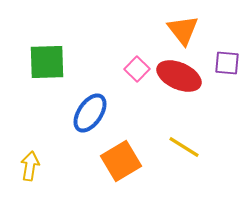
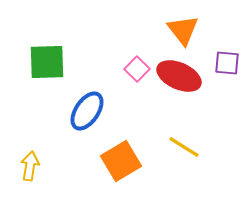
blue ellipse: moved 3 px left, 2 px up
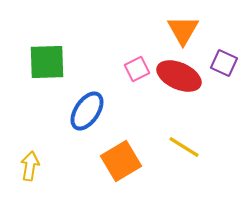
orange triangle: rotated 8 degrees clockwise
purple square: moved 3 px left; rotated 20 degrees clockwise
pink square: rotated 20 degrees clockwise
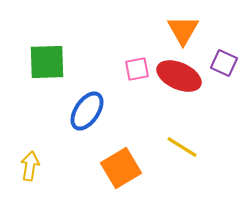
pink square: rotated 15 degrees clockwise
yellow line: moved 2 px left
orange square: moved 7 px down
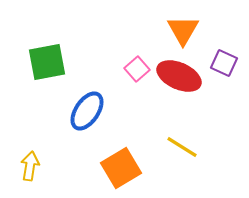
green square: rotated 9 degrees counterclockwise
pink square: rotated 30 degrees counterclockwise
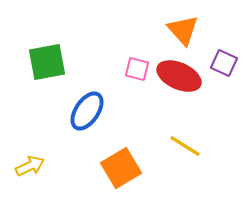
orange triangle: rotated 12 degrees counterclockwise
pink square: rotated 35 degrees counterclockwise
yellow line: moved 3 px right, 1 px up
yellow arrow: rotated 56 degrees clockwise
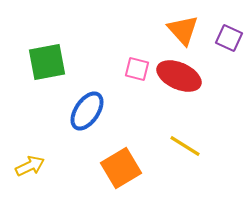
purple square: moved 5 px right, 25 px up
